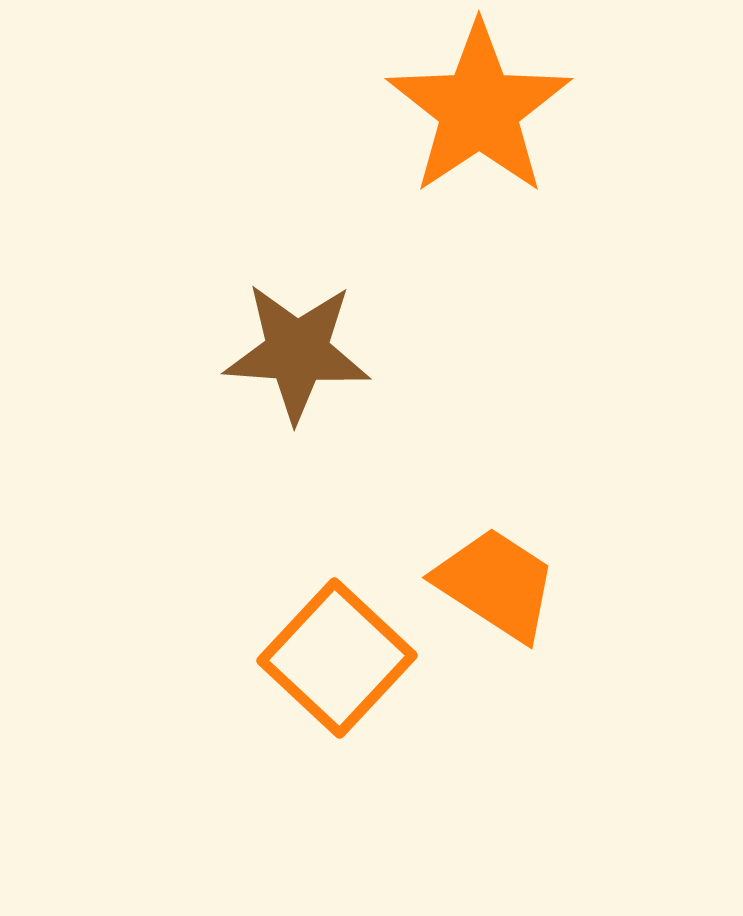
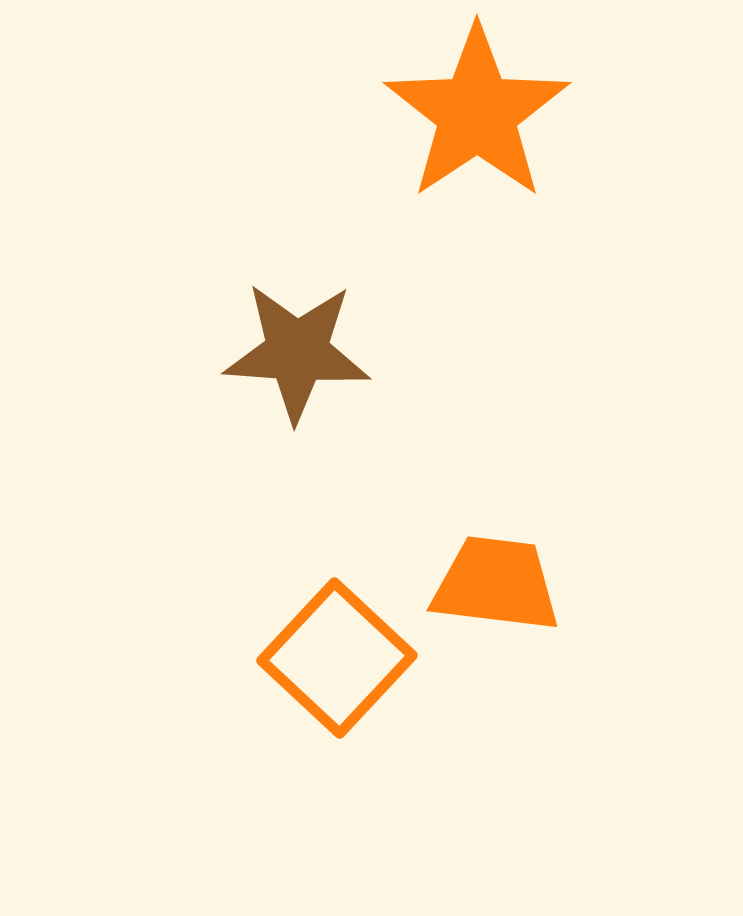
orange star: moved 2 px left, 4 px down
orange trapezoid: rotated 26 degrees counterclockwise
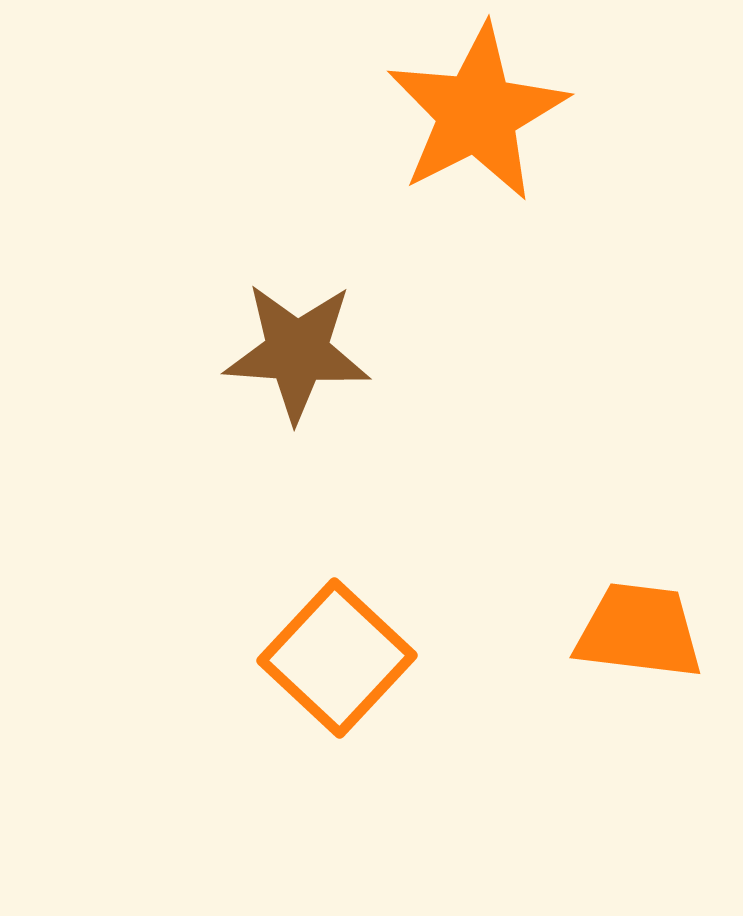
orange star: rotated 7 degrees clockwise
orange trapezoid: moved 143 px right, 47 px down
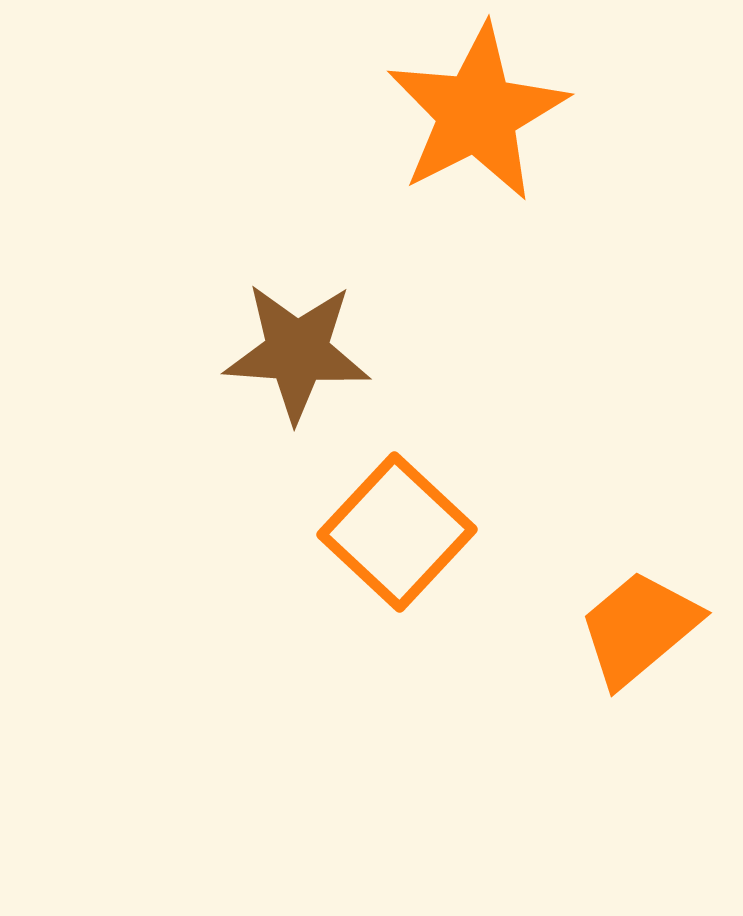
orange trapezoid: moved 3 px up; rotated 47 degrees counterclockwise
orange square: moved 60 px right, 126 px up
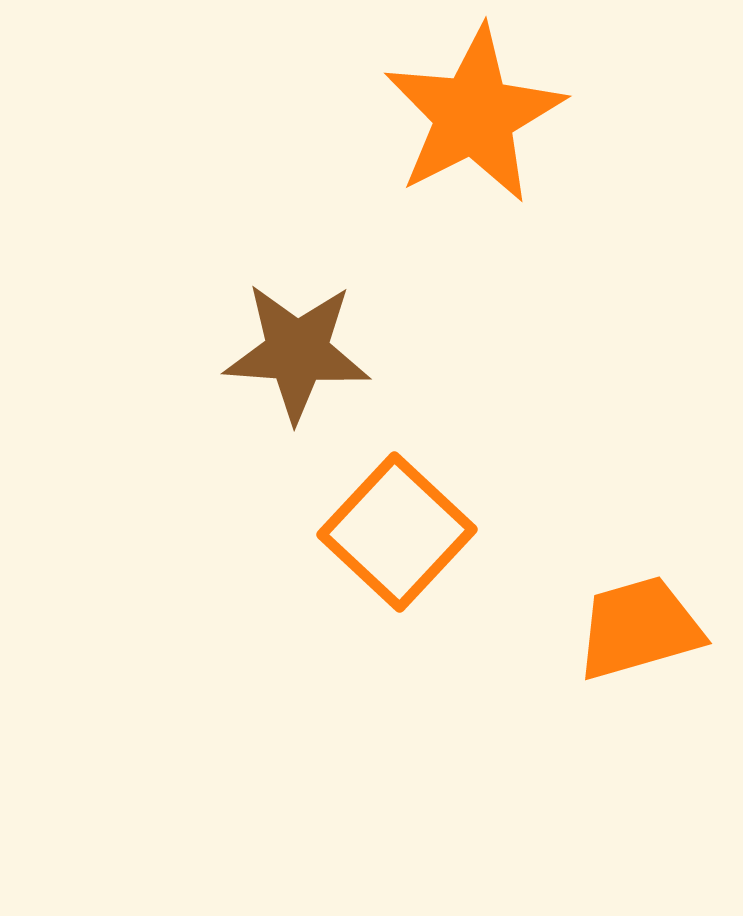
orange star: moved 3 px left, 2 px down
orange trapezoid: rotated 24 degrees clockwise
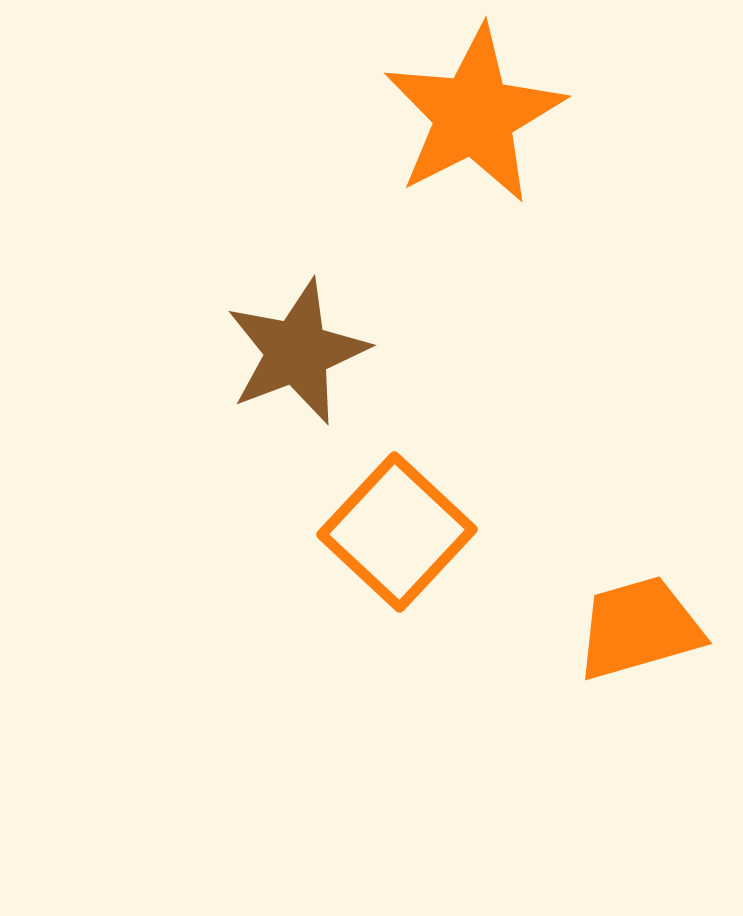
brown star: rotated 25 degrees counterclockwise
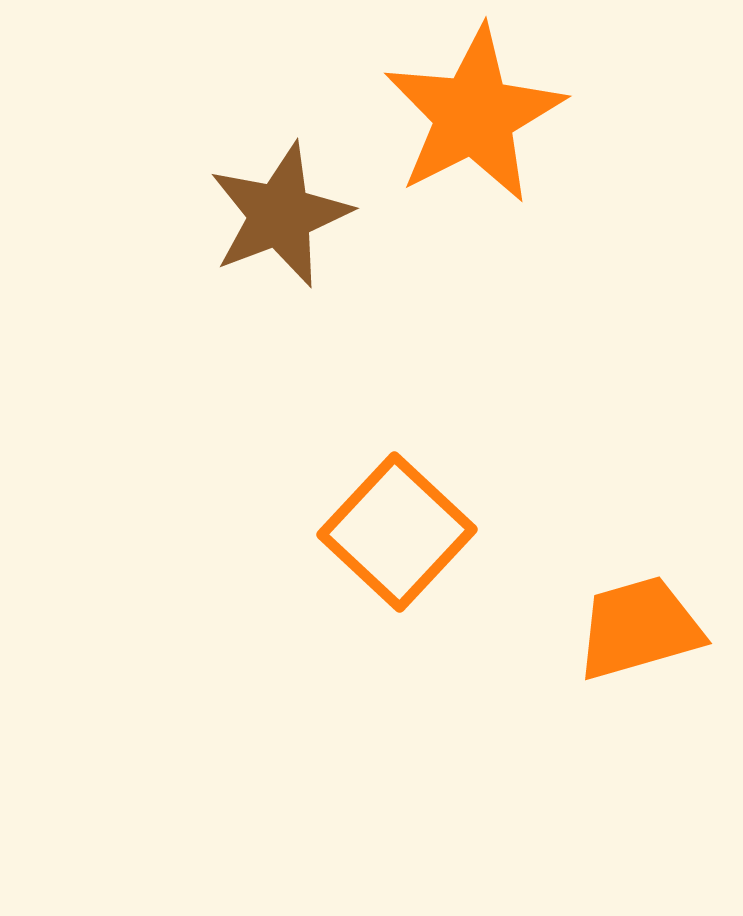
brown star: moved 17 px left, 137 px up
